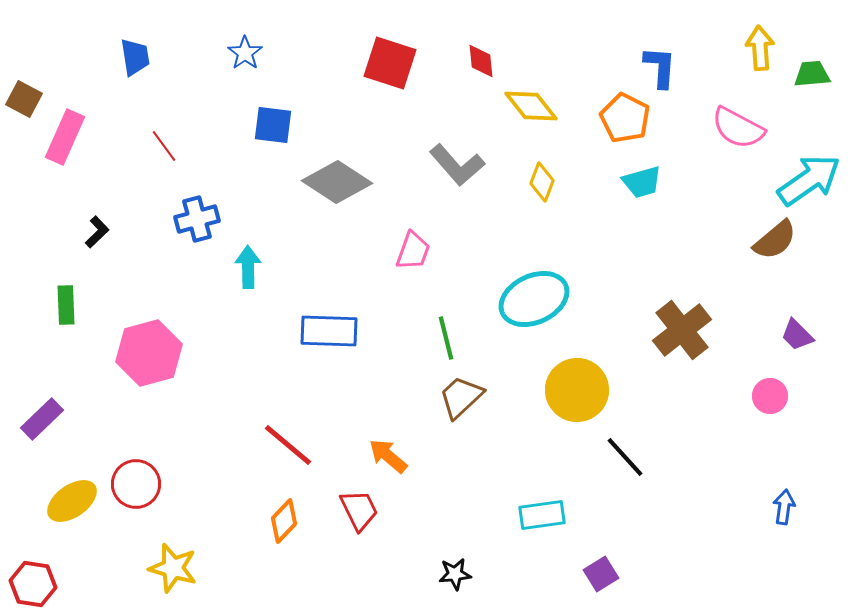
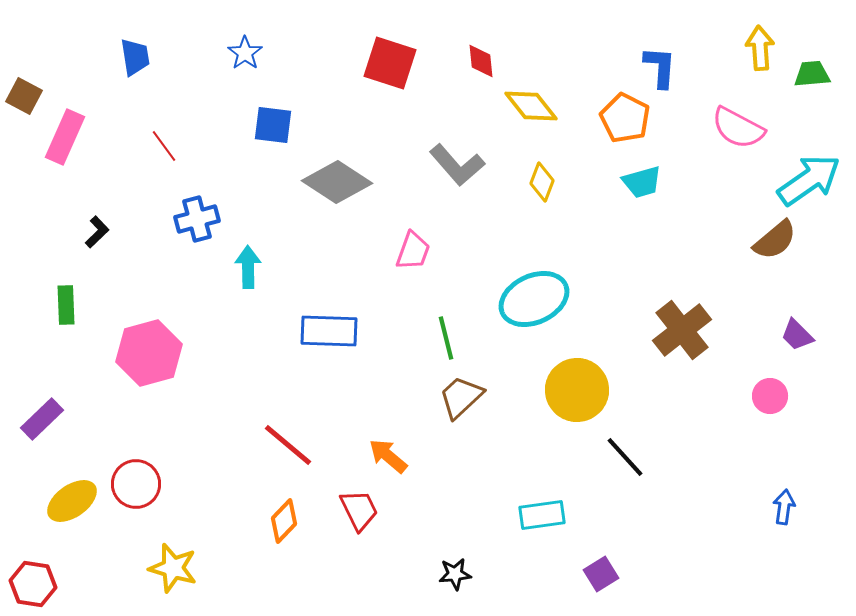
brown square at (24, 99): moved 3 px up
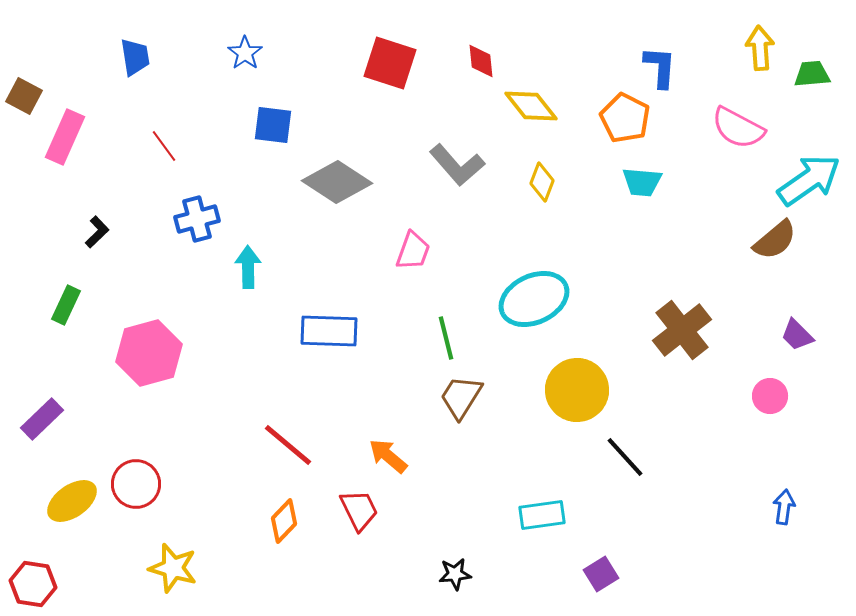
cyan trapezoid at (642, 182): rotated 21 degrees clockwise
green rectangle at (66, 305): rotated 27 degrees clockwise
brown trapezoid at (461, 397): rotated 15 degrees counterclockwise
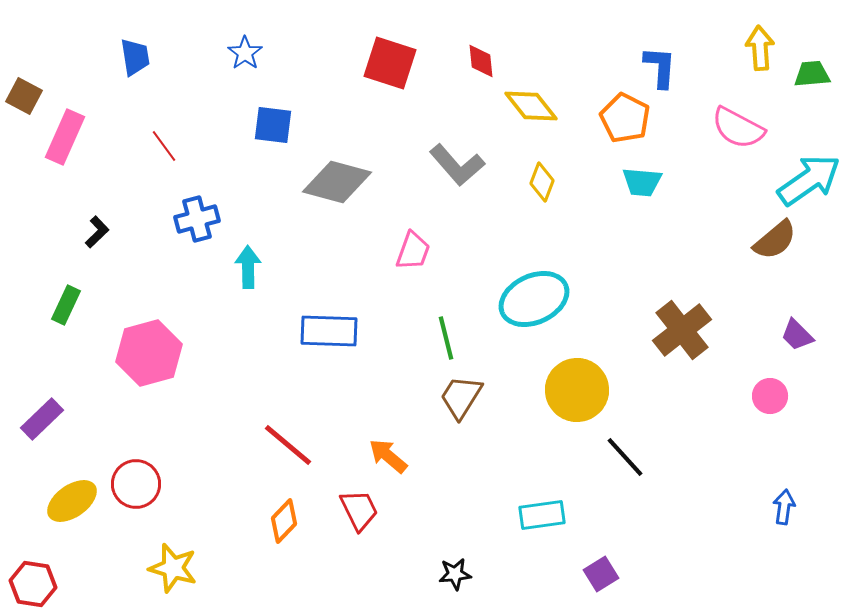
gray diamond at (337, 182): rotated 18 degrees counterclockwise
